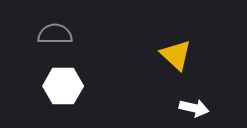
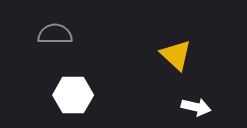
white hexagon: moved 10 px right, 9 px down
white arrow: moved 2 px right, 1 px up
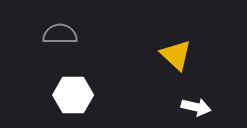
gray semicircle: moved 5 px right
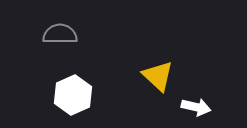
yellow triangle: moved 18 px left, 21 px down
white hexagon: rotated 24 degrees counterclockwise
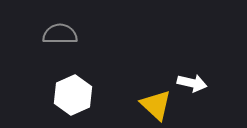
yellow triangle: moved 2 px left, 29 px down
white arrow: moved 4 px left, 24 px up
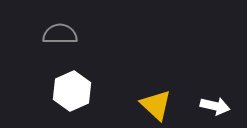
white arrow: moved 23 px right, 23 px down
white hexagon: moved 1 px left, 4 px up
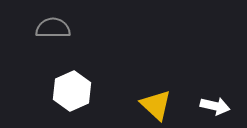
gray semicircle: moved 7 px left, 6 px up
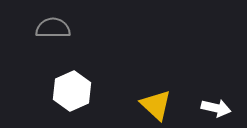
white arrow: moved 1 px right, 2 px down
